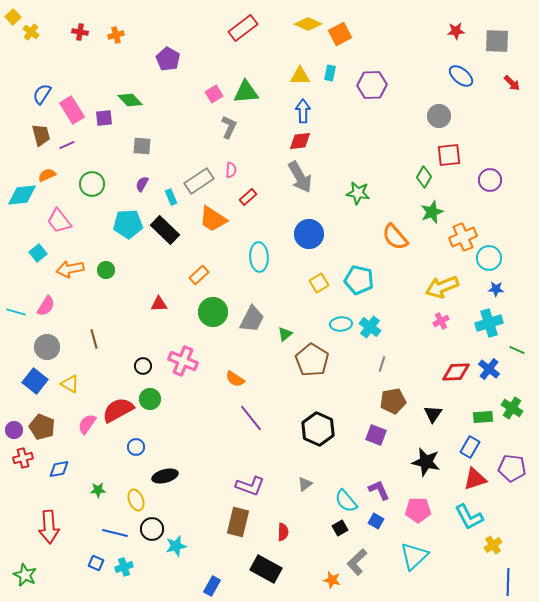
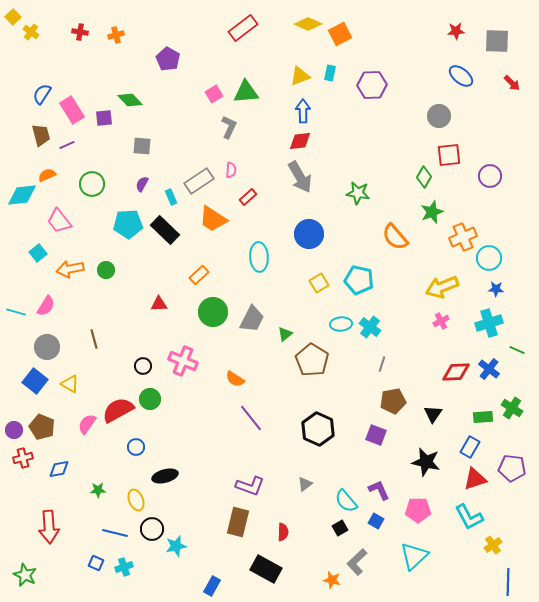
yellow triangle at (300, 76): rotated 20 degrees counterclockwise
purple circle at (490, 180): moved 4 px up
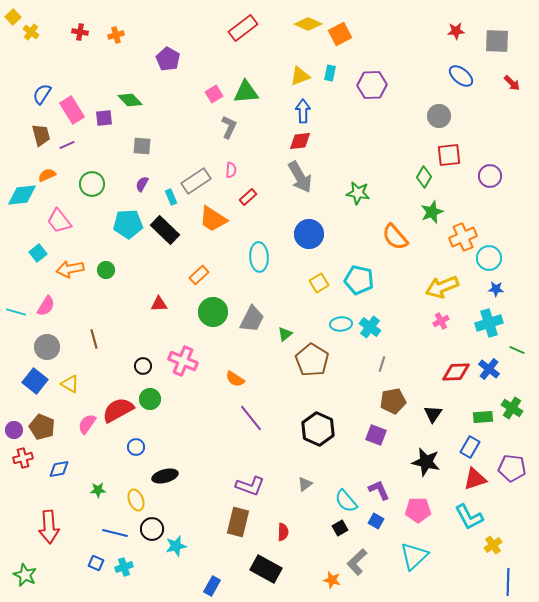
gray rectangle at (199, 181): moved 3 px left
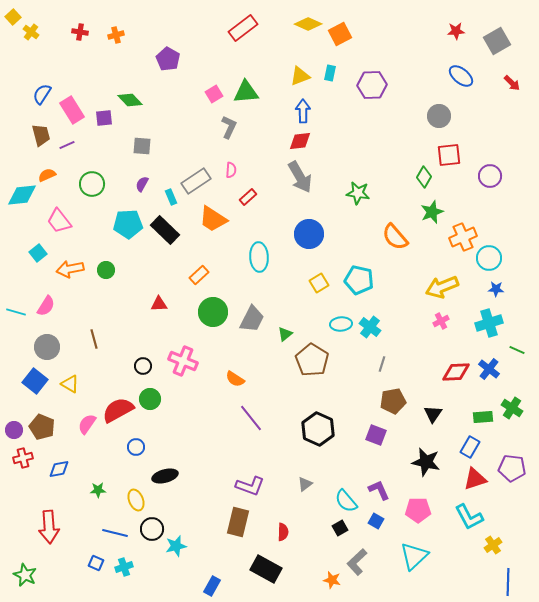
gray square at (497, 41): rotated 32 degrees counterclockwise
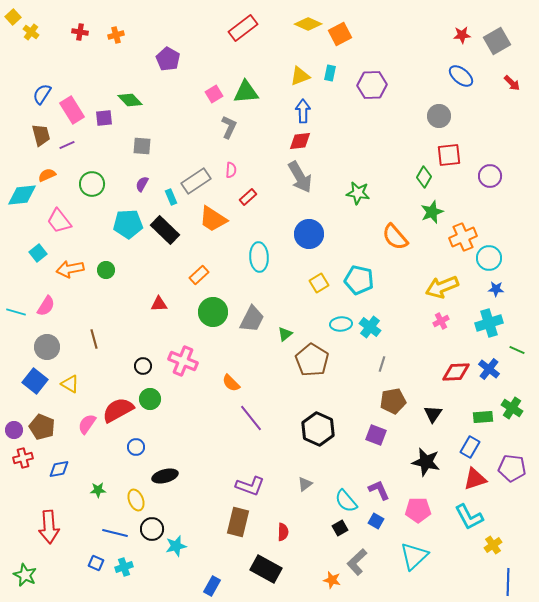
red star at (456, 31): moved 6 px right, 4 px down
orange semicircle at (235, 379): moved 4 px left, 4 px down; rotated 12 degrees clockwise
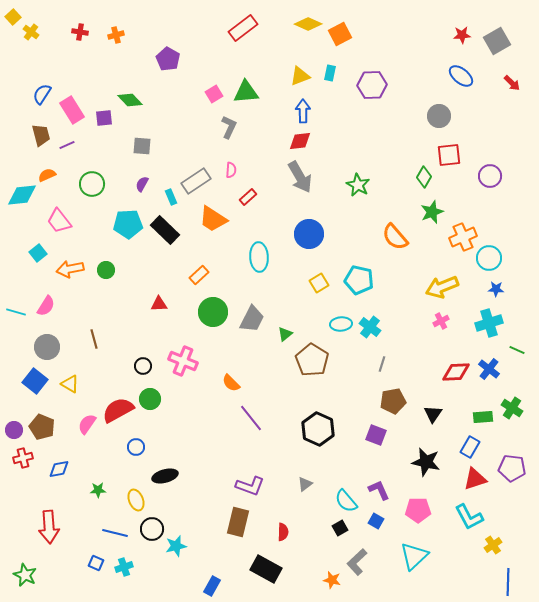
green star at (358, 193): moved 8 px up; rotated 20 degrees clockwise
